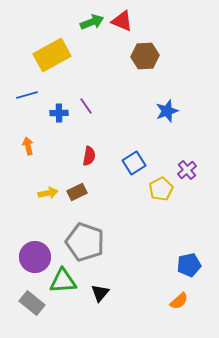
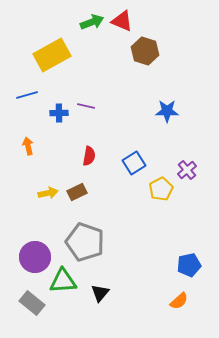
brown hexagon: moved 5 px up; rotated 20 degrees clockwise
purple line: rotated 42 degrees counterclockwise
blue star: rotated 20 degrees clockwise
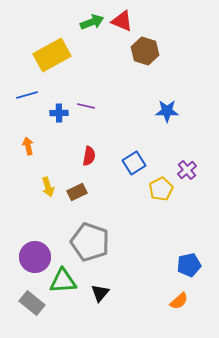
yellow arrow: moved 6 px up; rotated 84 degrees clockwise
gray pentagon: moved 5 px right
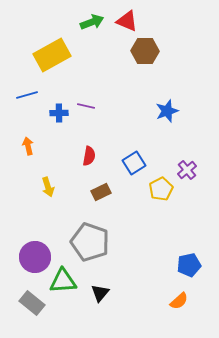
red triangle: moved 5 px right
brown hexagon: rotated 16 degrees counterclockwise
blue star: rotated 20 degrees counterclockwise
brown rectangle: moved 24 px right
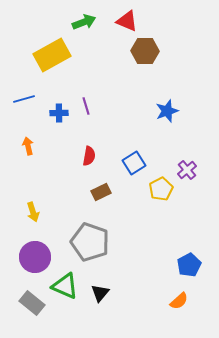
green arrow: moved 8 px left
blue line: moved 3 px left, 4 px down
purple line: rotated 60 degrees clockwise
yellow arrow: moved 15 px left, 25 px down
blue pentagon: rotated 15 degrees counterclockwise
green triangle: moved 2 px right, 5 px down; rotated 28 degrees clockwise
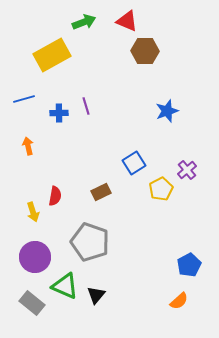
red semicircle: moved 34 px left, 40 px down
black triangle: moved 4 px left, 2 px down
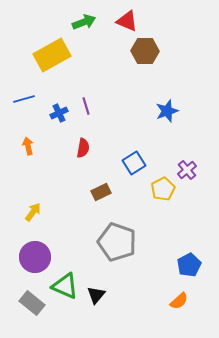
blue cross: rotated 24 degrees counterclockwise
yellow pentagon: moved 2 px right
red semicircle: moved 28 px right, 48 px up
yellow arrow: rotated 126 degrees counterclockwise
gray pentagon: moved 27 px right
